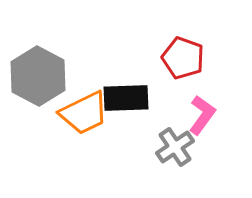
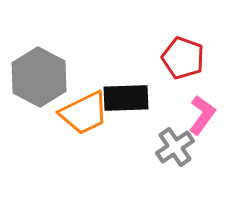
gray hexagon: moved 1 px right, 1 px down
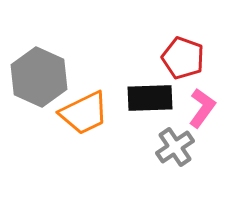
gray hexagon: rotated 4 degrees counterclockwise
black rectangle: moved 24 px right
pink L-shape: moved 7 px up
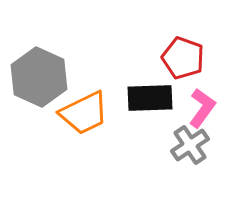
gray cross: moved 15 px right, 2 px up
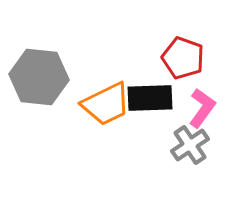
gray hexagon: rotated 18 degrees counterclockwise
orange trapezoid: moved 22 px right, 9 px up
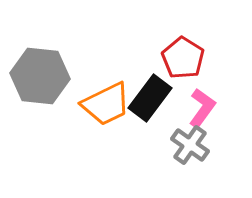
red pentagon: rotated 12 degrees clockwise
gray hexagon: moved 1 px right, 1 px up
black rectangle: rotated 51 degrees counterclockwise
gray cross: rotated 21 degrees counterclockwise
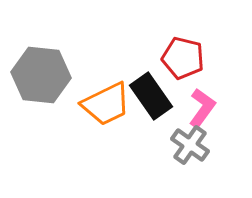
red pentagon: rotated 18 degrees counterclockwise
gray hexagon: moved 1 px right, 1 px up
black rectangle: moved 1 px right, 2 px up; rotated 72 degrees counterclockwise
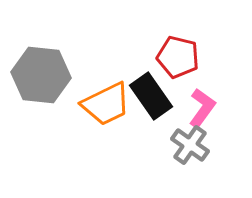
red pentagon: moved 5 px left, 1 px up
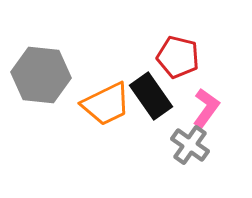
pink L-shape: moved 4 px right
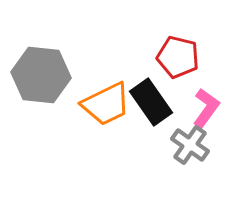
black rectangle: moved 6 px down
